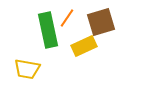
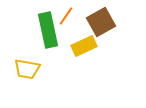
orange line: moved 1 px left, 2 px up
brown square: rotated 12 degrees counterclockwise
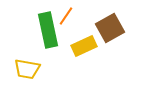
brown square: moved 9 px right, 6 px down
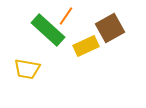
green rectangle: rotated 36 degrees counterclockwise
yellow rectangle: moved 2 px right
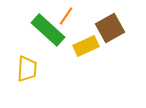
yellow trapezoid: rotated 96 degrees counterclockwise
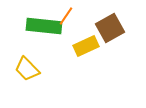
green rectangle: moved 4 px left, 4 px up; rotated 36 degrees counterclockwise
yellow trapezoid: rotated 132 degrees clockwise
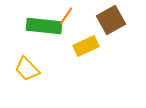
brown square: moved 1 px right, 8 px up
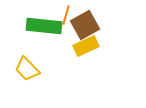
orange line: moved 1 px up; rotated 18 degrees counterclockwise
brown square: moved 26 px left, 5 px down
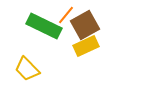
orange line: rotated 24 degrees clockwise
green rectangle: rotated 20 degrees clockwise
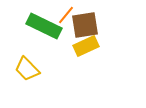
brown square: rotated 20 degrees clockwise
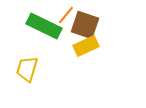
brown square: rotated 28 degrees clockwise
yellow trapezoid: rotated 60 degrees clockwise
